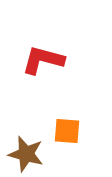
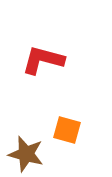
orange square: moved 1 px up; rotated 12 degrees clockwise
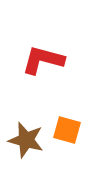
brown star: moved 14 px up
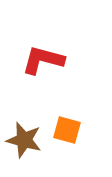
brown star: moved 2 px left
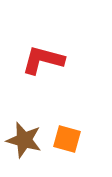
orange square: moved 9 px down
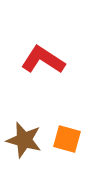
red L-shape: rotated 18 degrees clockwise
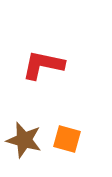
red L-shape: moved 5 px down; rotated 21 degrees counterclockwise
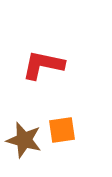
orange square: moved 5 px left, 9 px up; rotated 24 degrees counterclockwise
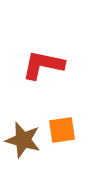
brown star: moved 1 px left
